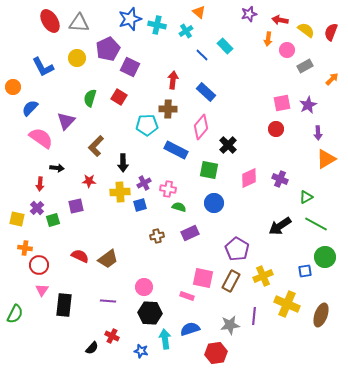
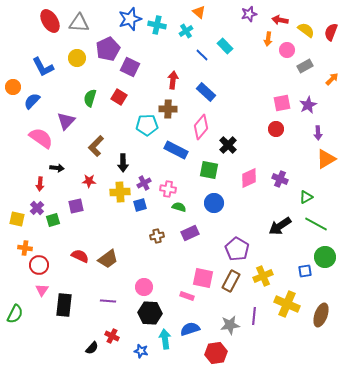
blue semicircle at (30, 108): moved 2 px right, 7 px up
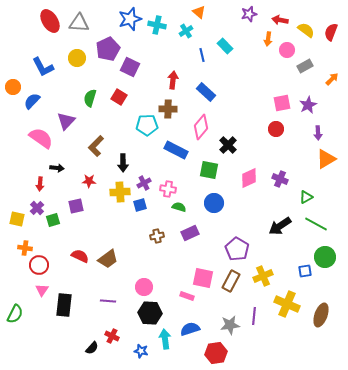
blue line at (202, 55): rotated 32 degrees clockwise
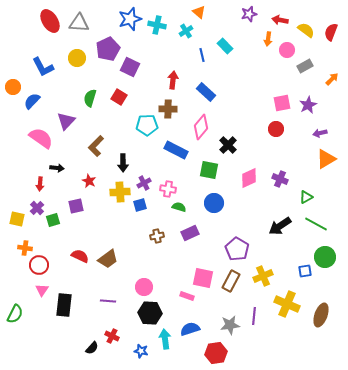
purple arrow at (318, 133): moved 2 px right; rotated 80 degrees clockwise
red star at (89, 181): rotated 24 degrees clockwise
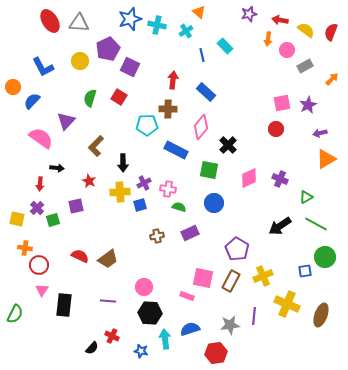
yellow circle at (77, 58): moved 3 px right, 3 px down
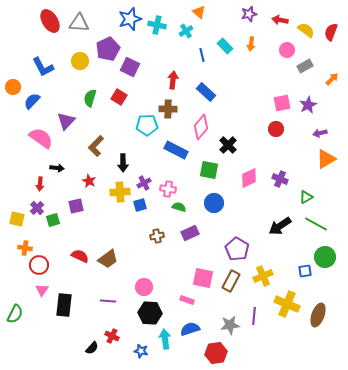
orange arrow at (268, 39): moved 17 px left, 5 px down
pink rectangle at (187, 296): moved 4 px down
brown ellipse at (321, 315): moved 3 px left
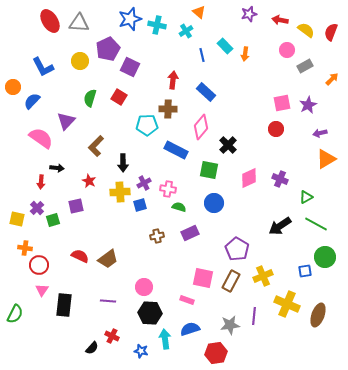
orange arrow at (251, 44): moved 6 px left, 10 px down
red arrow at (40, 184): moved 1 px right, 2 px up
